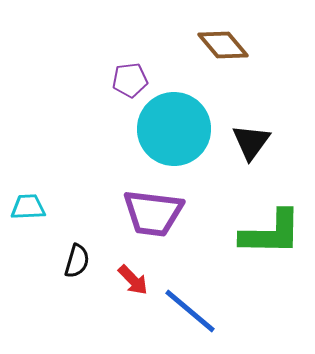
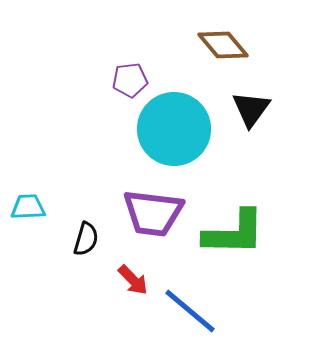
black triangle: moved 33 px up
green L-shape: moved 37 px left
black semicircle: moved 9 px right, 22 px up
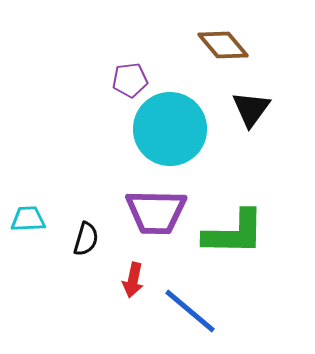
cyan circle: moved 4 px left
cyan trapezoid: moved 12 px down
purple trapezoid: moved 3 px right, 1 px up; rotated 6 degrees counterclockwise
red arrow: rotated 56 degrees clockwise
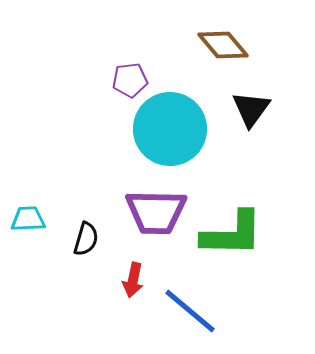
green L-shape: moved 2 px left, 1 px down
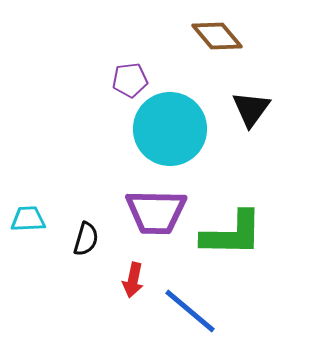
brown diamond: moved 6 px left, 9 px up
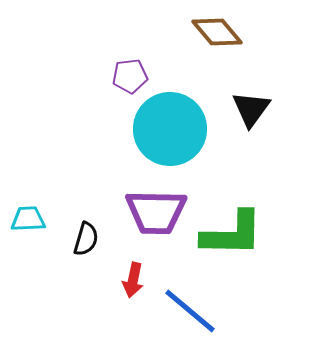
brown diamond: moved 4 px up
purple pentagon: moved 4 px up
